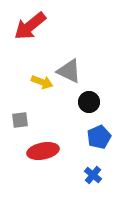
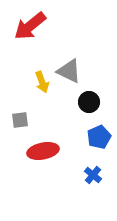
yellow arrow: rotated 50 degrees clockwise
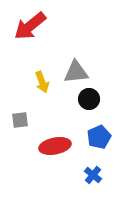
gray triangle: moved 7 px right, 1 px down; rotated 32 degrees counterclockwise
black circle: moved 3 px up
red ellipse: moved 12 px right, 5 px up
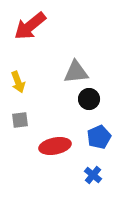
yellow arrow: moved 24 px left
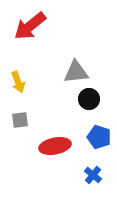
blue pentagon: rotated 30 degrees counterclockwise
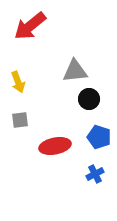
gray triangle: moved 1 px left, 1 px up
blue cross: moved 2 px right, 1 px up; rotated 24 degrees clockwise
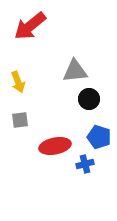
blue cross: moved 10 px left, 10 px up; rotated 12 degrees clockwise
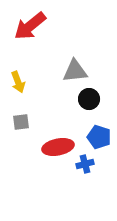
gray square: moved 1 px right, 2 px down
red ellipse: moved 3 px right, 1 px down
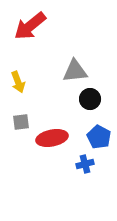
black circle: moved 1 px right
blue pentagon: rotated 10 degrees clockwise
red ellipse: moved 6 px left, 9 px up
